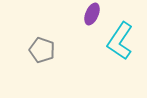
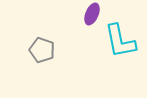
cyan L-shape: rotated 45 degrees counterclockwise
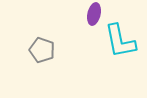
purple ellipse: moved 2 px right; rotated 10 degrees counterclockwise
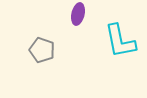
purple ellipse: moved 16 px left
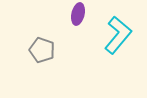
cyan L-shape: moved 2 px left, 6 px up; rotated 129 degrees counterclockwise
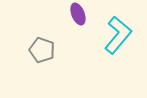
purple ellipse: rotated 35 degrees counterclockwise
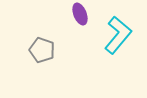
purple ellipse: moved 2 px right
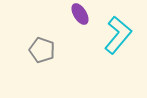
purple ellipse: rotated 10 degrees counterclockwise
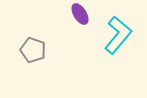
gray pentagon: moved 9 px left
